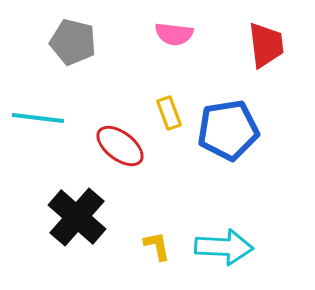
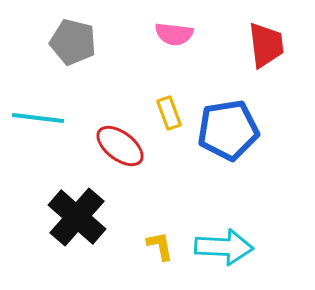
yellow L-shape: moved 3 px right
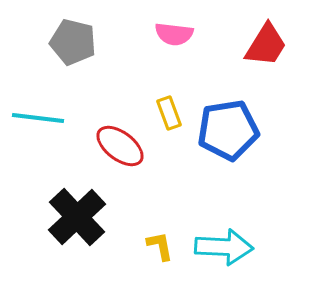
red trapezoid: rotated 39 degrees clockwise
black cross: rotated 6 degrees clockwise
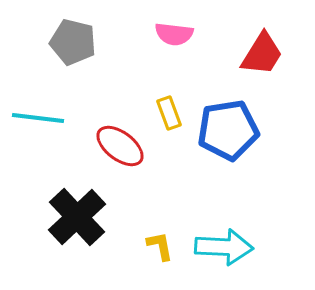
red trapezoid: moved 4 px left, 9 px down
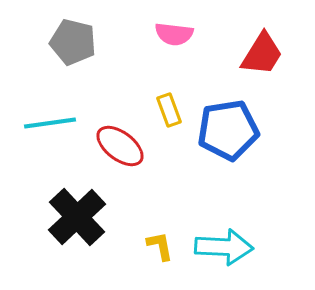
yellow rectangle: moved 3 px up
cyan line: moved 12 px right, 5 px down; rotated 15 degrees counterclockwise
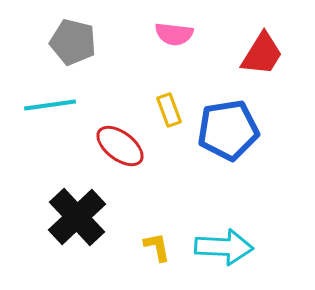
cyan line: moved 18 px up
yellow L-shape: moved 3 px left, 1 px down
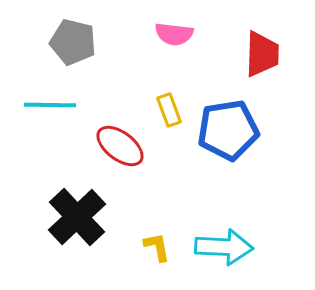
red trapezoid: rotated 30 degrees counterclockwise
cyan line: rotated 9 degrees clockwise
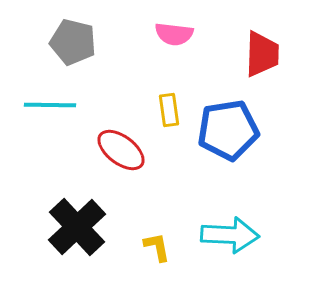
yellow rectangle: rotated 12 degrees clockwise
red ellipse: moved 1 px right, 4 px down
black cross: moved 10 px down
cyan arrow: moved 6 px right, 12 px up
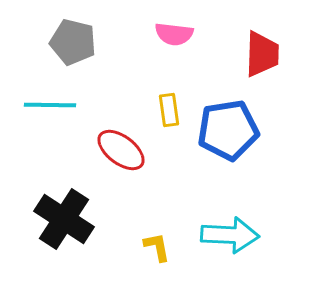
black cross: moved 13 px left, 8 px up; rotated 14 degrees counterclockwise
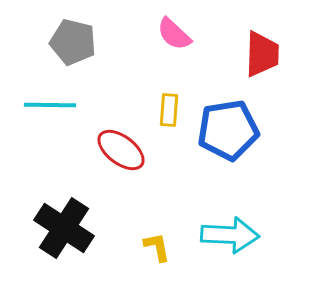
pink semicircle: rotated 36 degrees clockwise
yellow rectangle: rotated 12 degrees clockwise
black cross: moved 9 px down
